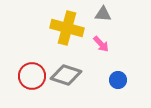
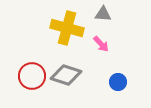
blue circle: moved 2 px down
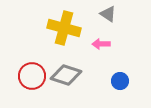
gray triangle: moved 5 px right; rotated 30 degrees clockwise
yellow cross: moved 3 px left
pink arrow: rotated 132 degrees clockwise
blue circle: moved 2 px right, 1 px up
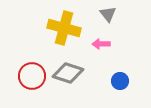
gray triangle: rotated 18 degrees clockwise
gray diamond: moved 2 px right, 2 px up
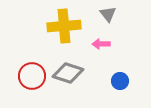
yellow cross: moved 2 px up; rotated 20 degrees counterclockwise
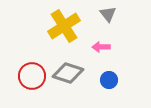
yellow cross: rotated 28 degrees counterclockwise
pink arrow: moved 3 px down
blue circle: moved 11 px left, 1 px up
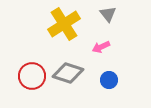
yellow cross: moved 2 px up
pink arrow: rotated 24 degrees counterclockwise
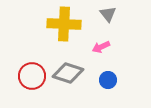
yellow cross: rotated 36 degrees clockwise
blue circle: moved 1 px left
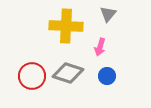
gray triangle: rotated 18 degrees clockwise
yellow cross: moved 2 px right, 2 px down
pink arrow: moved 1 px left; rotated 48 degrees counterclockwise
blue circle: moved 1 px left, 4 px up
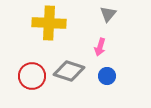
yellow cross: moved 17 px left, 3 px up
gray diamond: moved 1 px right, 2 px up
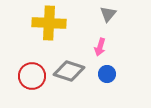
blue circle: moved 2 px up
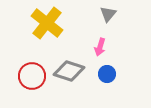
yellow cross: moved 2 px left; rotated 36 degrees clockwise
